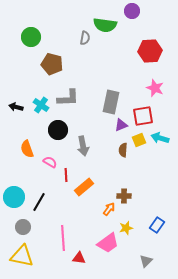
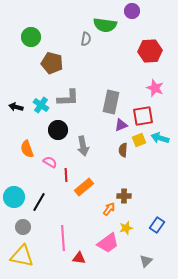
gray semicircle: moved 1 px right, 1 px down
brown pentagon: moved 1 px up
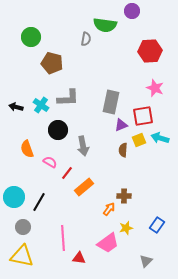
red line: moved 1 px right, 2 px up; rotated 40 degrees clockwise
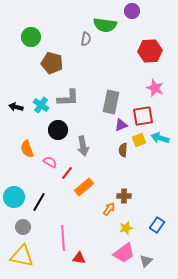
pink trapezoid: moved 16 px right, 10 px down
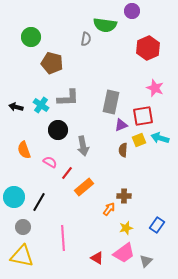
red hexagon: moved 2 px left, 3 px up; rotated 20 degrees counterclockwise
orange semicircle: moved 3 px left, 1 px down
red triangle: moved 18 px right; rotated 24 degrees clockwise
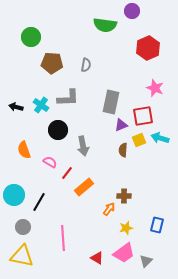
gray semicircle: moved 26 px down
brown pentagon: rotated 10 degrees counterclockwise
cyan circle: moved 2 px up
blue rectangle: rotated 21 degrees counterclockwise
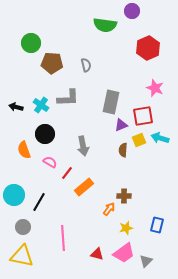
green circle: moved 6 px down
gray semicircle: rotated 24 degrees counterclockwise
black circle: moved 13 px left, 4 px down
red triangle: moved 4 px up; rotated 16 degrees counterclockwise
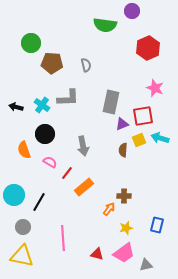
cyan cross: moved 1 px right
purple triangle: moved 1 px right, 1 px up
gray triangle: moved 4 px down; rotated 32 degrees clockwise
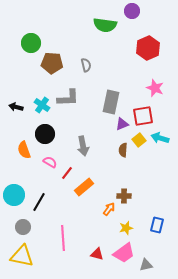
yellow square: rotated 16 degrees counterclockwise
